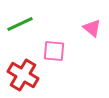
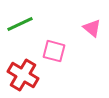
pink square: rotated 10 degrees clockwise
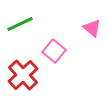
pink square: rotated 25 degrees clockwise
red cross: rotated 16 degrees clockwise
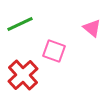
pink square: rotated 20 degrees counterclockwise
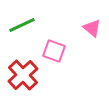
green line: moved 2 px right, 1 px down
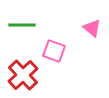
green line: rotated 24 degrees clockwise
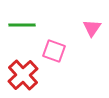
pink triangle: rotated 24 degrees clockwise
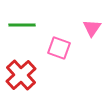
pink square: moved 5 px right, 3 px up
red cross: moved 2 px left
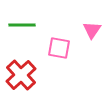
pink triangle: moved 2 px down
pink square: rotated 10 degrees counterclockwise
